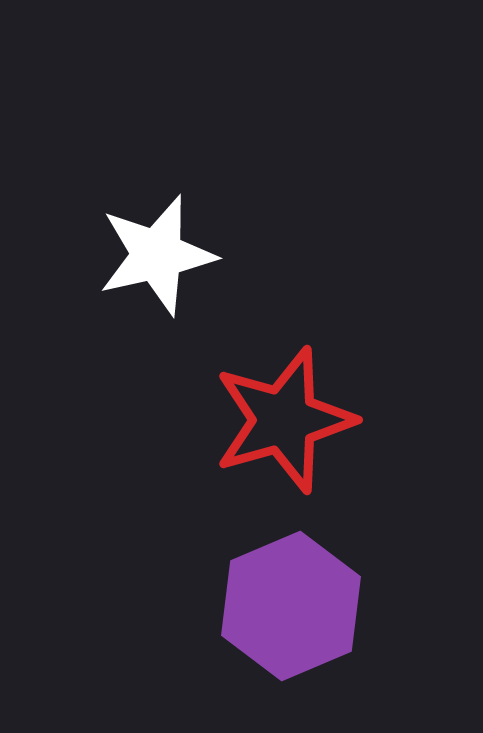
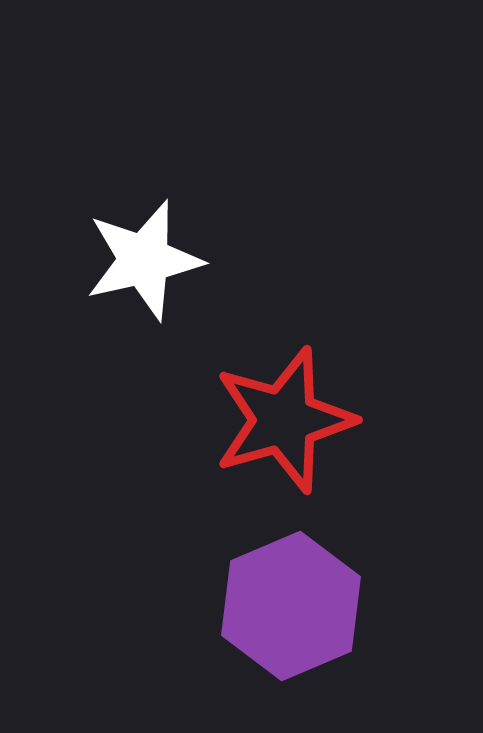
white star: moved 13 px left, 5 px down
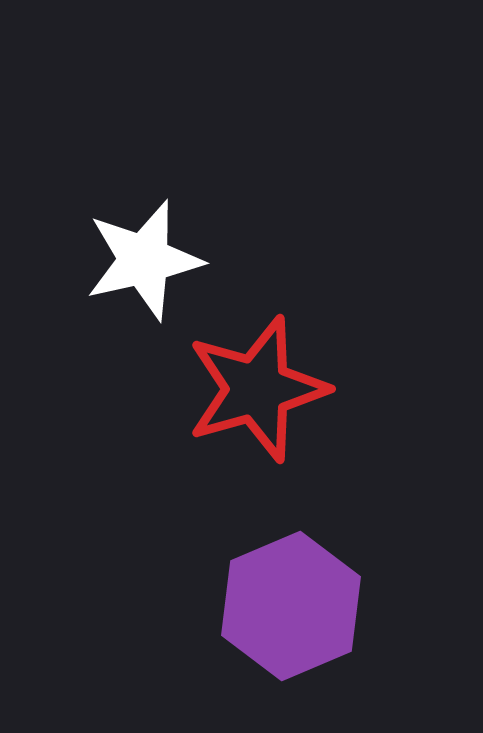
red star: moved 27 px left, 31 px up
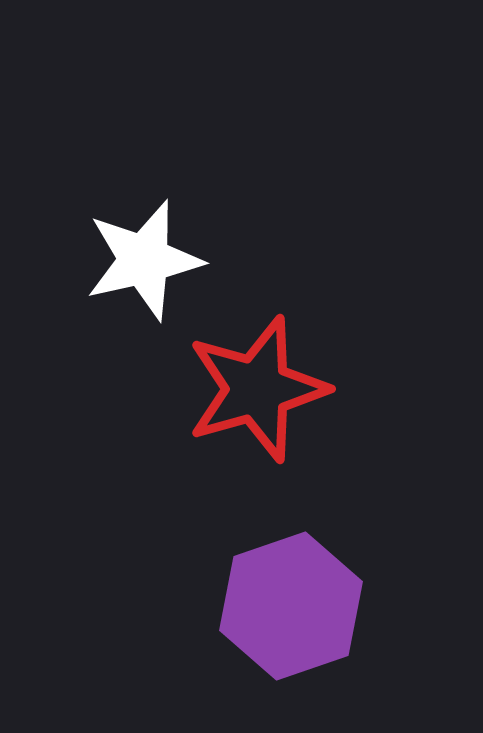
purple hexagon: rotated 4 degrees clockwise
